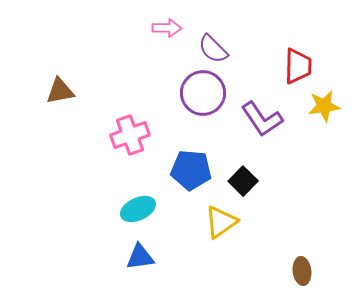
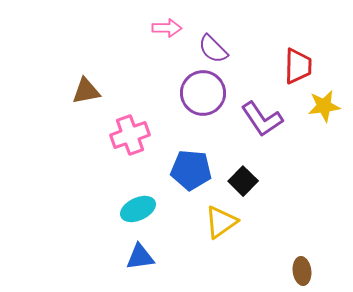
brown triangle: moved 26 px right
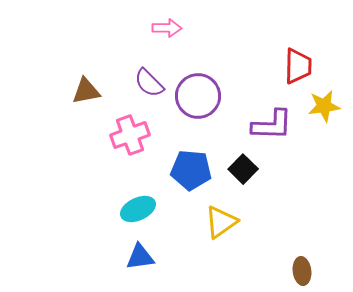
purple semicircle: moved 64 px left, 34 px down
purple circle: moved 5 px left, 3 px down
purple L-shape: moved 10 px right, 6 px down; rotated 54 degrees counterclockwise
black square: moved 12 px up
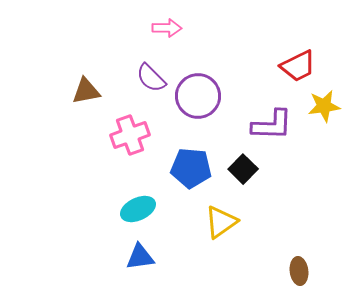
red trapezoid: rotated 63 degrees clockwise
purple semicircle: moved 2 px right, 5 px up
blue pentagon: moved 2 px up
brown ellipse: moved 3 px left
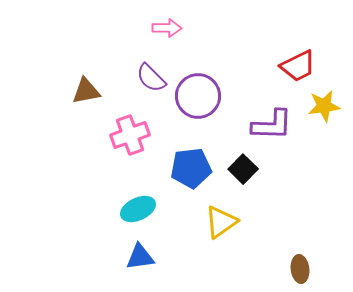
blue pentagon: rotated 12 degrees counterclockwise
brown ellipse: moved 1 px right, 2 px up
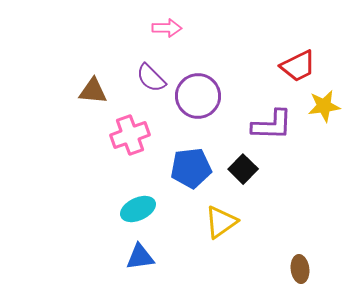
brown triangle: moved 7 px right; rotated 16 degrees clockwise
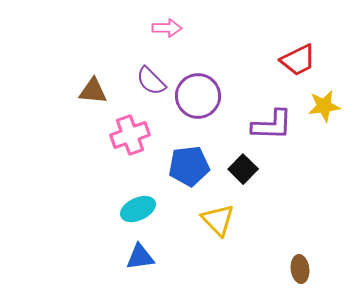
red trapezoid: moved 6 px up
purple semicircle: moved 3 px down
blue pentagon: moved 2 px left, 2 px up
yellow triangle: moved 3 px left, 2 px up; rotated 39 degrees counterclockwise
